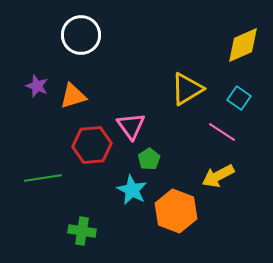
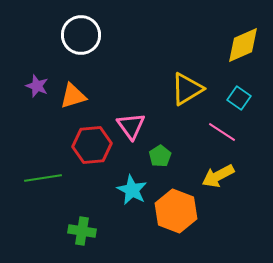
green pentagon: moved 11 px right, 3 px up
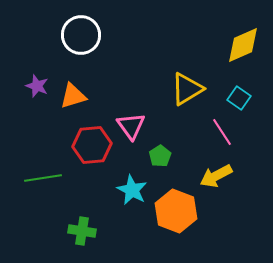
pink line: rotated 24 degrees clockwise
yellow arrow: moved 2 px left
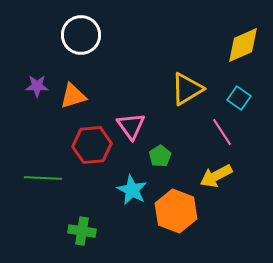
purple star: rotated 20 degrees counterclockwise
green line: rotated 12 degrees clockwise
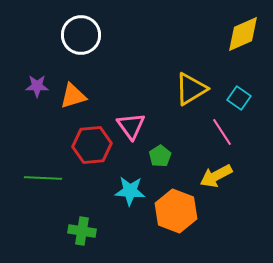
yellow diamond: moved 11 px up
yellow triangle: moved 4 px right
cyan star: moved 2 px left, 1 px down; rotated 24 degrees counterclockwise
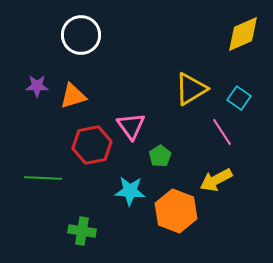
red hexagon: rotated 6 degrees counterclockwise
yellow arrow: moved 4 px down
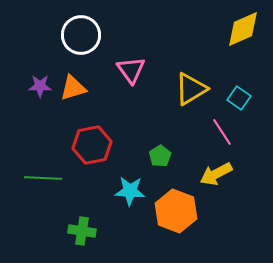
yellow diamond: moved 5 px up
purple star: moved 3 px right
orange triangle: moved 8 px up
pink triangle: moved 56 px up
yellow arrow: moved 6 px up
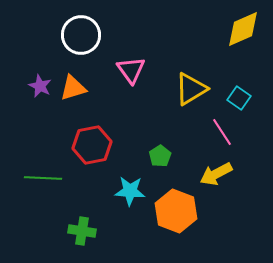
purple star: rotated 25 degrees clockwise
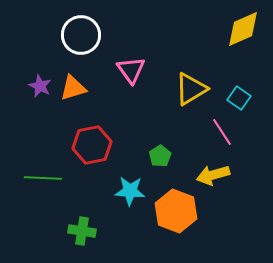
yellow arrow: moved 3 px left, 1 px down; rotated 12 degrees clockwise
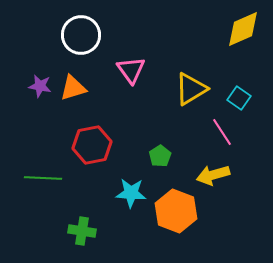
purple star: rotated 15 degrees counterclockwise
cyan star: moved 1 px right, 2 px down
